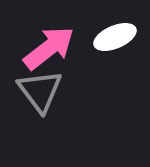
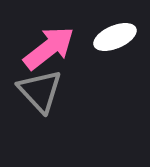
gray triangle: rotated 6 degrees counterclockwise
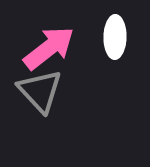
white ellipse: rotated 66 degrees counterclockwise
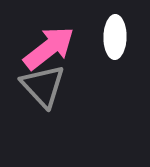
gray triangle: moved 3 px right, 5 px up
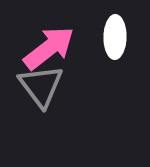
gray triangle: moved 2 px left; rotated 6 degrees clockwise
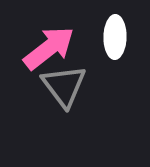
gray triangle: moved 23 px right
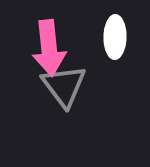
pink arrow: rotated 122 degrees clockwise
